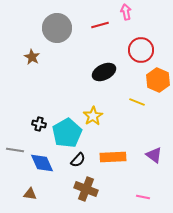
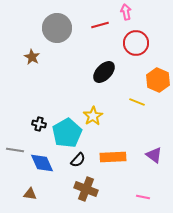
red circle: moved 5 px left, 7 px up
black ellipse: rotated 20 degrees counterclockwise
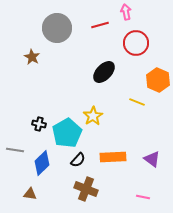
purple triangle: moved 2 px left, 4 px down
blue diamond: rotated 70 degrees clockwise
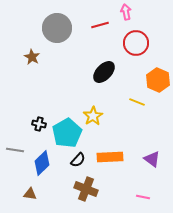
orange rectangle: moved 3 px left
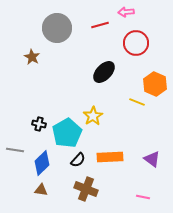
pink arrow: rotated 84 degrees counterclockwise
orange hexagon: moved 3 px left, 4 px down
brown triangle: moved 11 px right, 4 px up
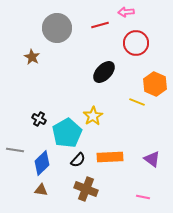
black cross: moved 5 px up; rotated 16 degrees clockwise
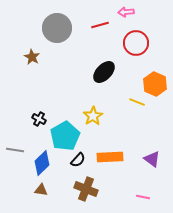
cyan pentagon: moved 2 px left, 3 px down
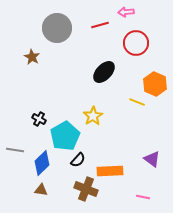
orange rectangle: moved 14 px down
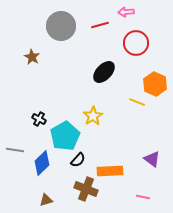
gray circle: moved 4 px right, 2 px up
brown triangle: moved 5 px right, 10 px down; rotated 24 degrees counterclockwise
